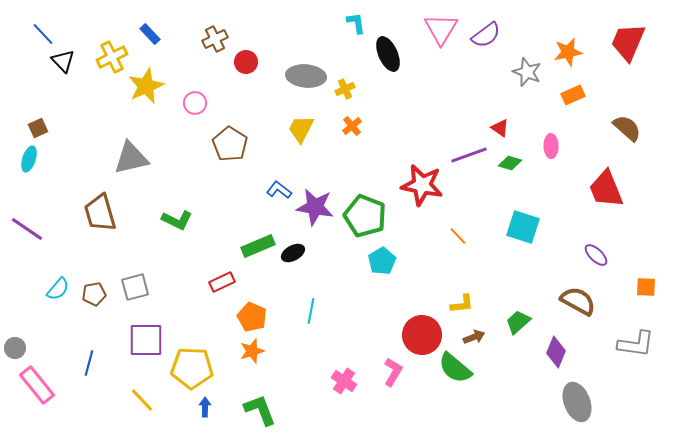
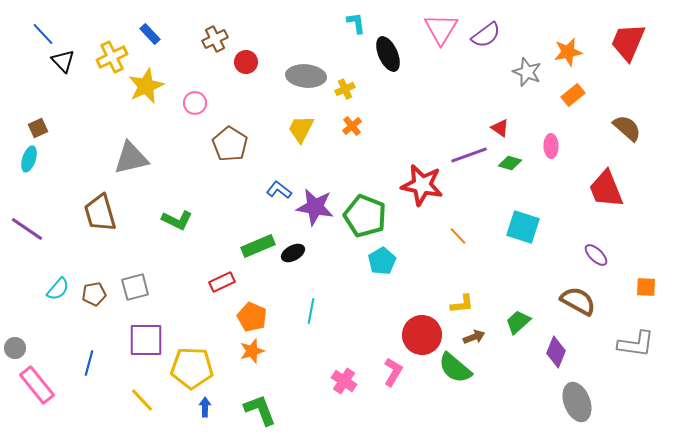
orange rectangle at (573, 95): rotated 15 degrees counterclockwise
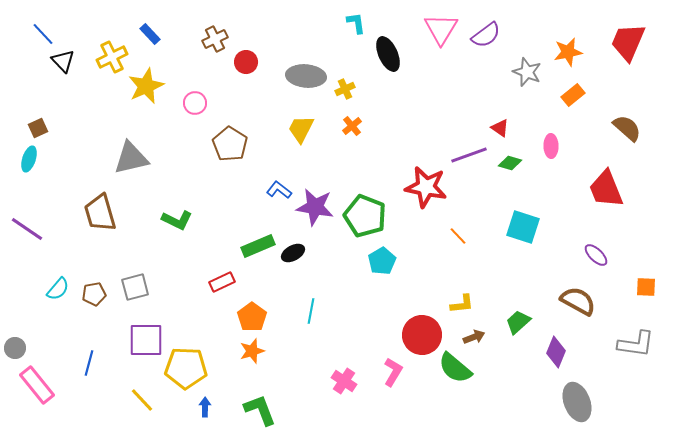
red star at (422, 185): moved 4 px right, 2 px down
orange pentagon at (252, 317): rotated 12 degrees clockwise
yellow pentagon at (192, 368): moved 6 px left
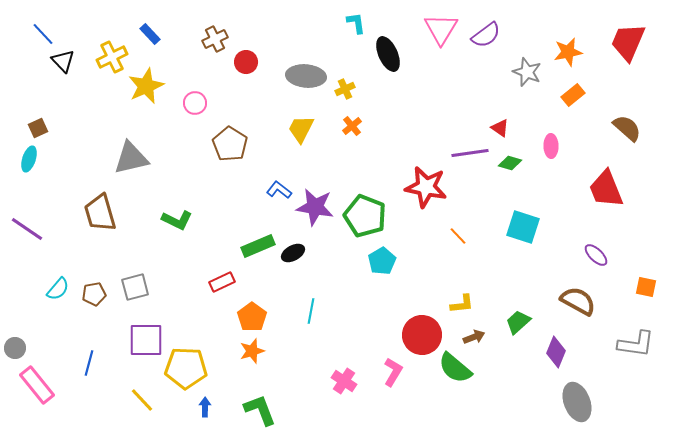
purple line at (469, 155): moved 1 px right, 2 px up; rotated 12 degrees clockwise
orange square at (646, 287): rotated 10 degrees clockwise
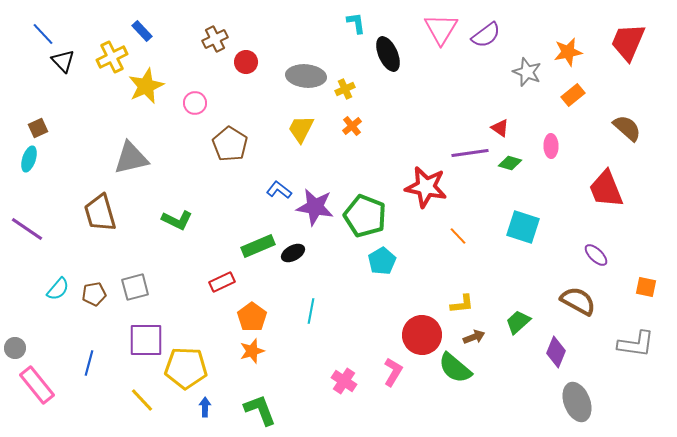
blue rectangle at (150, 34): moved 8 px left, 3 px up
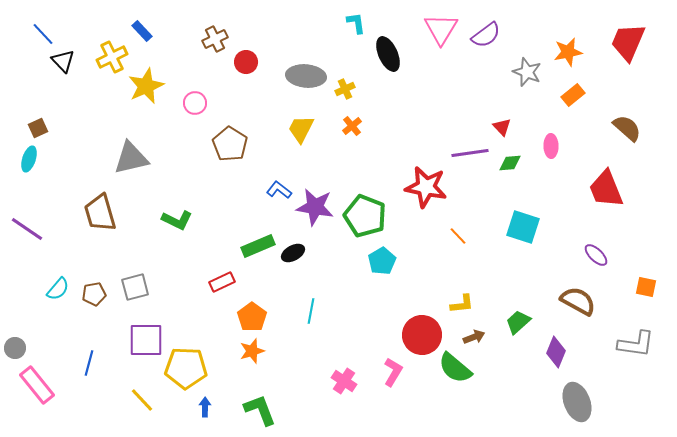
red triangle at (500, 128): moved 2 px right, 1 px up; rotated 12 degrees clockwise
green diamond at (510, 163): rotated 20 degrees counterclockwise
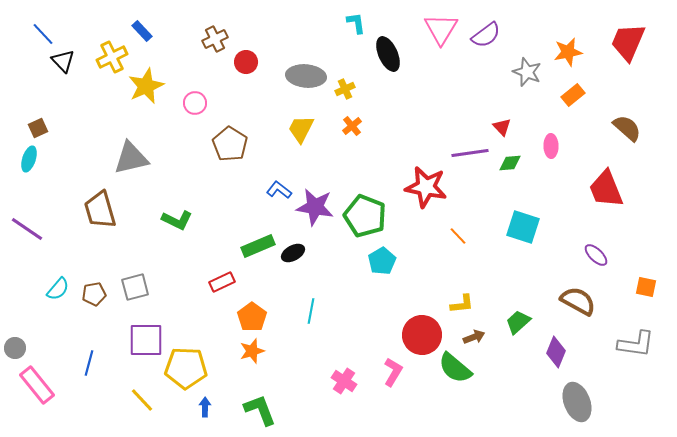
brown trapezoid at (100, 213): moved 3 px up
